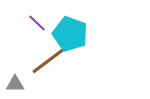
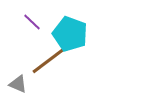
purple line: moved 5 px left, 1 px up
gray triangle: moved 3 px right; rotated 24 degrees clockwise
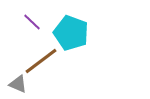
cyan pentagon: moved 1 px right, 1 px up
brown line: moved 7 px left
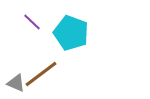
brown line: moved 13 px down
gray triangle: moved 2 px left, 1 px up
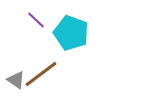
purple line: moved 4 px right, 2 px up
gray triangle: moved 3 px up; rotated 12 degrees clockwise
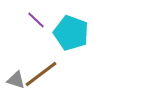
gray triangle: rotated 18 degrees counterclockwise
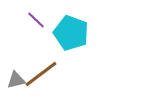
gray triangle: rotated 30 degrees counterclockwise
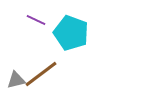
purple line: rotated 18 degrees counterclockwise
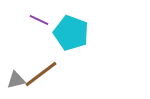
purple line: moved 3 px right
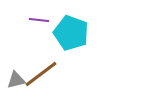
purple line: rotated 18 degrees counterclockwise
